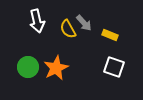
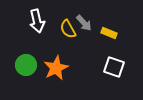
yellow rectangle: moved 1 px left, 2 px up
green circle: moved 2 px left, 2 px up
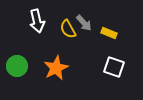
green circle: moved 9 px left, 1 px down
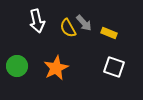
yellow semicircle: moved 1 px up
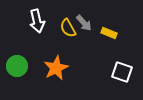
white square: moved 8 px right, 5 px down
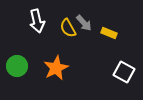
white square: moved 2 px right; rotated 10 degrees clockwise
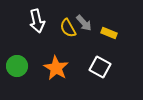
orange star: rotated 15 degrees counterclockwise
white square: moved 24 px left, 5 px up
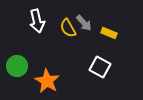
orange star: moved 9 px left, 13 px down
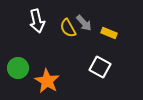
green circle: moved 1 px right, 2 px down
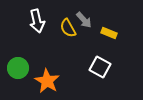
gray arrow: moved 3 px up
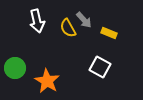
green circle: moved 3 px left
